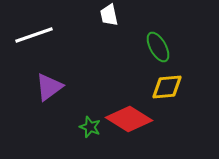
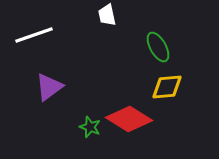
white trapezoid: moved 2 px left
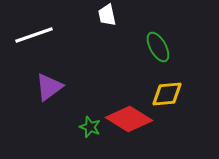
yellow diamond: moved 7 px down
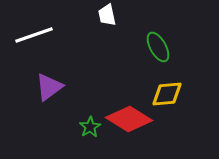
green star: rotated 20 degrees clockwise
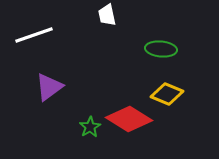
green ellipse: moved 3 px right, 2 px down; rotated 56 degrees counterclockwise
yellow diamond: rotated 28 degrees clockwise
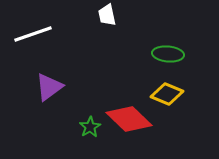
white line: moved 1 px left, 1 px up
green ellipse: moved 7 px right, 5 px down
red diamond: rotated 12 degrees clockwise
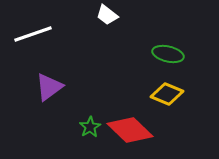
white trapezoid: rotated 40 degrees counterclockwise
green ellipse: rotated 8 degrees clockwise
red diamond: moved 1 px right, 11 px down
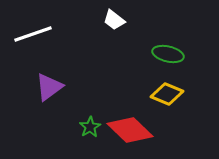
white trapezoid: moved 7 px right, 5 px down
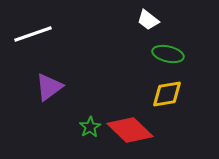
white trapezoid: moved 34 px right
yellow diamond: rotated 32 degrees counterclockwise
